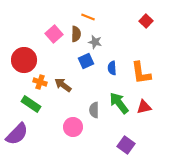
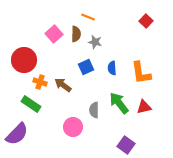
blue square: moved 6 px down
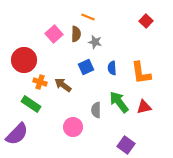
green arrow: moved 1 px up
gray semicircle: moved 2 px right
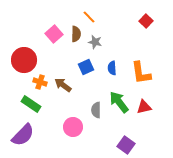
orange line: moved 1 px right; rotated 24 degrees clockwise
purple semicircle: moved 6 px right, 1 px down
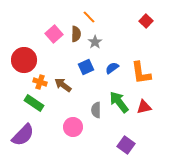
gray star: rotated 24 degrees clockwise
blue semicircle: rotated 56 degrees clockwise
green rectangle: moved 3 px right, 1 px up
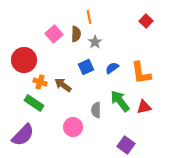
orange line: rotated 32 degrees clockwise
green arrow: moved 1 px right, 1 px up
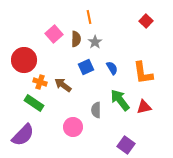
brown semicircle: moved 5 px down
blue semicircle: rotated 96 degrees clockwise
orange L-shape: moved 2 px right
green arrow: moved 1 px up
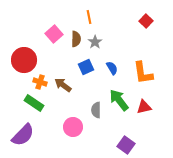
green arrow: moved 1 px left
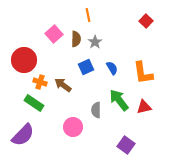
orange line: moved 1 px left, 2 px up
